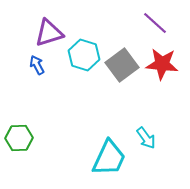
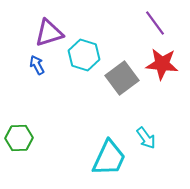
purple line: rotated 12 degrees clockwise
gray square: moved 13 px down
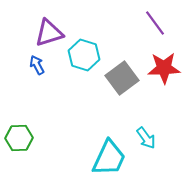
red star: moved 2 px right, 4 px down; rotated 8 degrees counterclockwise
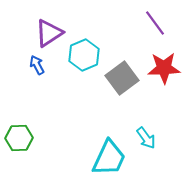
purple triangle: rotated 16 degrees counterclockwise
cyan hexagon: rotated 20 degrees clockwise
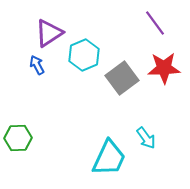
green hexagon: moved 1 px left
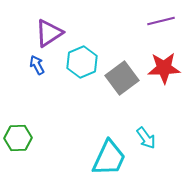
purple line: moved 6 px right, 2 px up; rotated 68 degrees counterclockwise
cyan hexagon: moved 2 px left, 7 px down
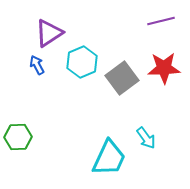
green hexagon: moved 1 px up
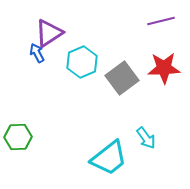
blue arrow: moved 12 px up
cyan trapezoid: rotated 27 degrees clockwise
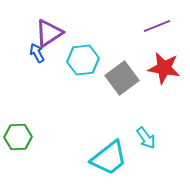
purple line: moved 4 px left, 5 px down; rotated 8 degrees counterclockwise
cyan hexagon: moved 1 px right, 2 px up; rotated 16 degrees clockwise
red star: rotated 12 degrees clockwise
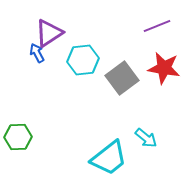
cyan arrow: rotated 15 degrees counterclockwise
